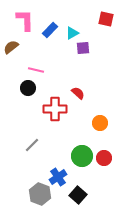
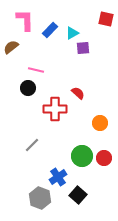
gray hexagon: moved 4 px down
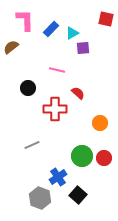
blue rectangle: moved 1 px right, 1 px up
pink line: moved 21 px right
gray line: rotated 21 degrees clockwise
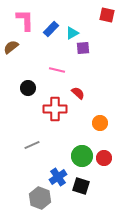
red square: moved 1 px right, 4 px up
black square: moved 3 px right, 9 px up; rotated 24 degrees counterclockwise
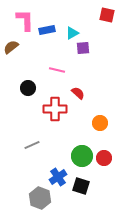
blue rectangle: moved 4 px left, 1 px down; rotated 35 degrees clockwise
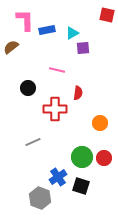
red semicircle: rotated 56 degrees clockwise
gray line: moved 1 px right, 3 px up
green circle: moved 1 px down
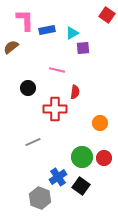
red square: rotated 21 degrees clockwise
red semicircle: moved 3 px left, 1 px up
black square: rotated 18 degrees clockwise
